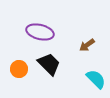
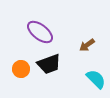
purple ellipse: rotated 24 degrees clockwise
black trapezoid: rotated 115 degrees clockwise
orange circle: moved 2 px right
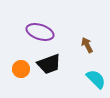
purple ellipse: rotated 20 degrees counterclockwise
brown arrow: rotated 98 degrees clockwise
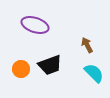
purple ellipse: moved 5 px left, 7 px up
black trapezoid: moved 1 px right, 1 px down
cyan semicircle: moved 2 px left, 6 px up
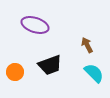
orange circle: moved 6 px left, 3 px down
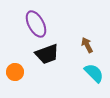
purple ellipse: moved 1 px right, 1 px up; rotated 44 degrees clockwise
black trapezoid: moved 3 px left, 11 px up
